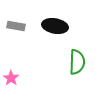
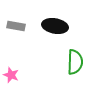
green semicircle: moved 2 px left
pink star: moved 3 px up; rotated 14 degrees counterclockwise
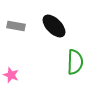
black ellipse: moved 1 px left; rotated 35 degrees clockwise
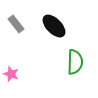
gray rectangle: moved 2 px up; rotated 42 degrees clockwise
pink star: moved 1 px up
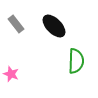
green semicircle: moved 1 px right, 1 px up
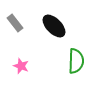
gray rectangle: moved 1 px left, 1 px up
pink star: moved 10 px right, 8 px up
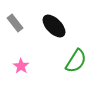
green semicircle: rotated 30 degrees clockwise
pink star: rotated 14 degrees clockwise
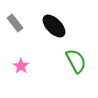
green semicircle: rotated 60 degrees counterclockwise
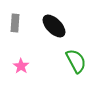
gray rectangle: rotated 42 degrees clockwise
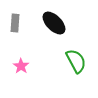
black ellipse: moved 3 px up
